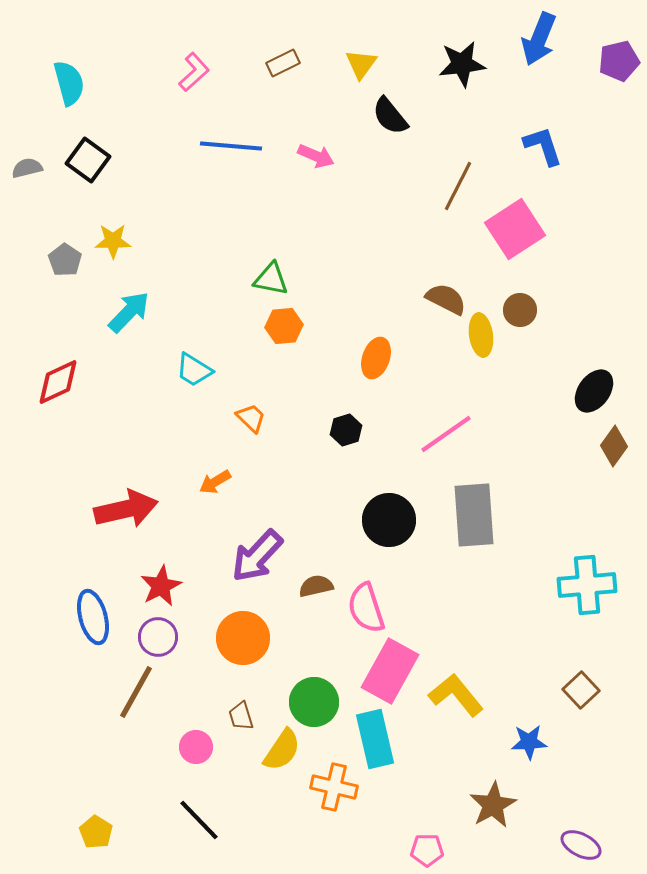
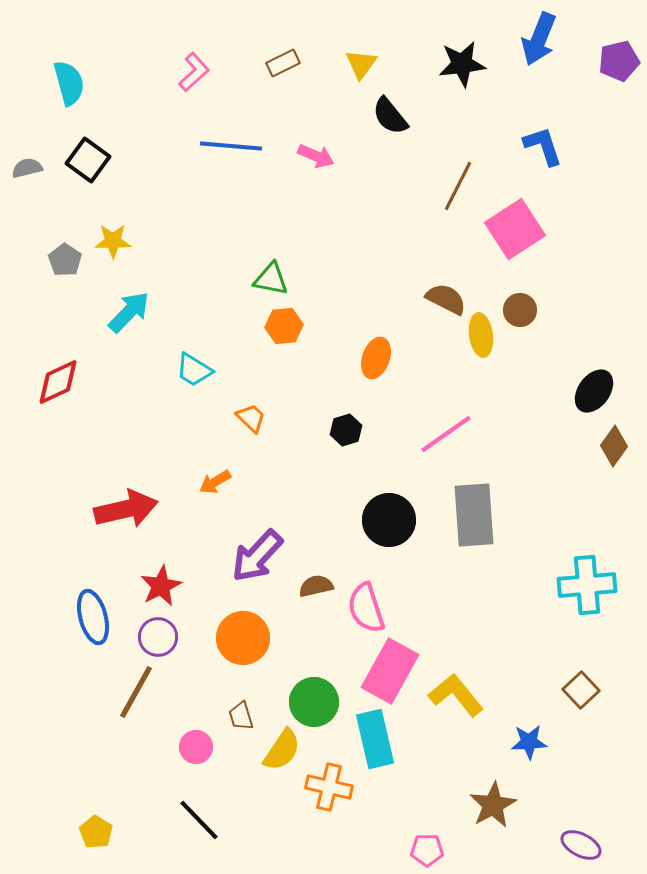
orange cross at (334, 787): moved 5 px left
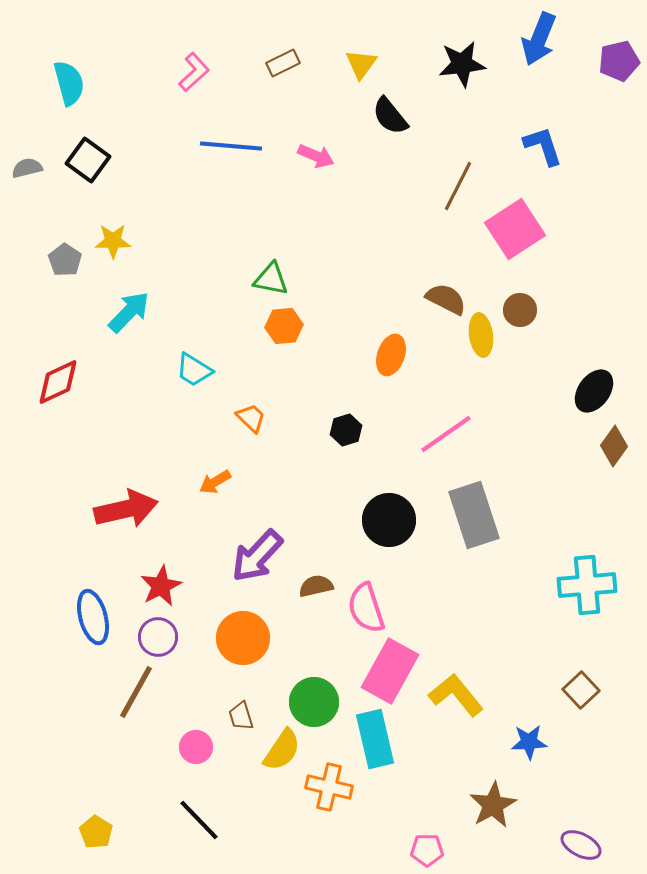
orange ellipse at (376, 358): moved 15 px right, 3 px up
gray rectangle at (474, 515): rotated 14 degrees counterclockwise
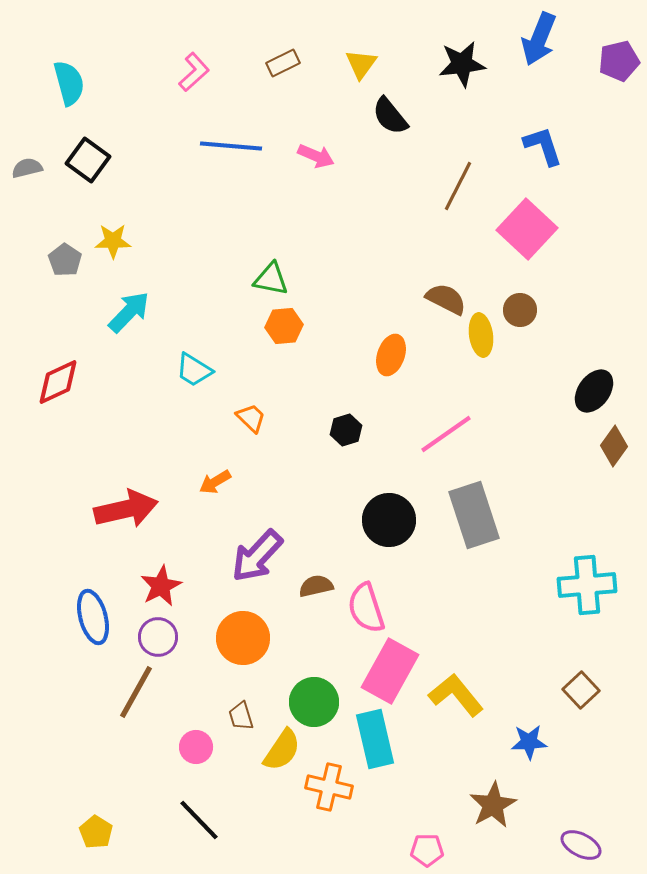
pink square at (515, 229): moved 12 px right; rotated 14 degrees counterclockwise
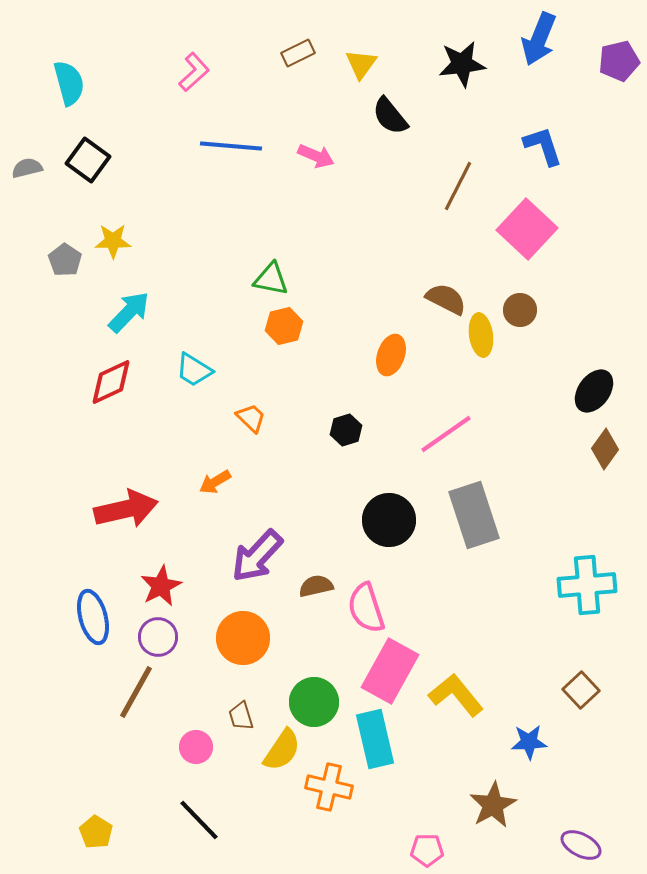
brown rectangle at (283, 63): moved 15 px right, 10 px up
orange hexagon at (284, 326): rotated 9 degrees counterclockwise
red diamond at (58, 382): moved 53 px right
brown diamond at (614, 446): moved 9 px left, 3 px down
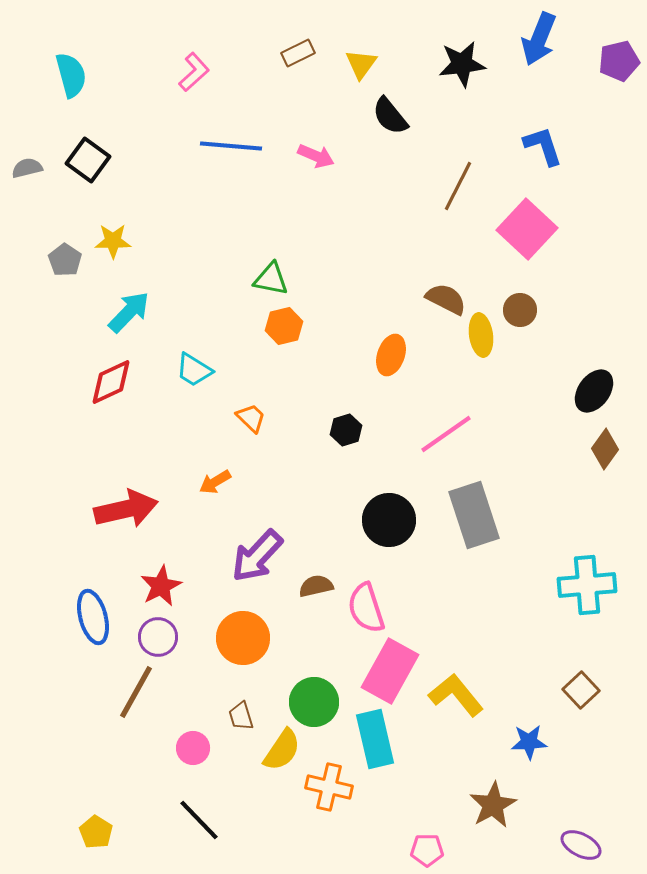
cyan semicircle at (69, 83): moved 2 px right, 8 px up
pink circle at (196, 747): moved 3 px left, 1 px down
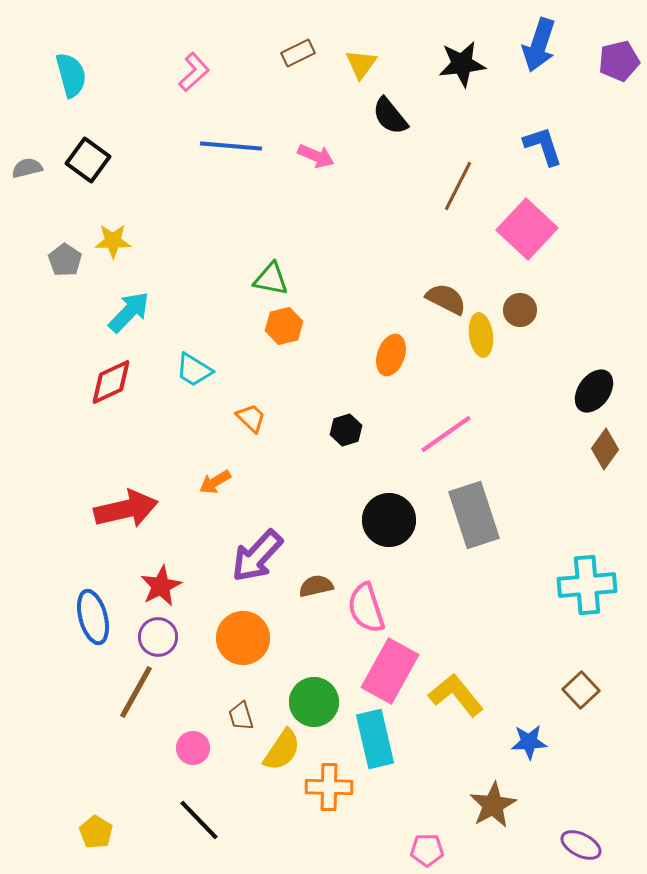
blue arrow at (539, 39): moved 6 px down; rotated 4 degrees counterclockwise
orange cross at (329, 787): rotated 12 degrees counterclockwise
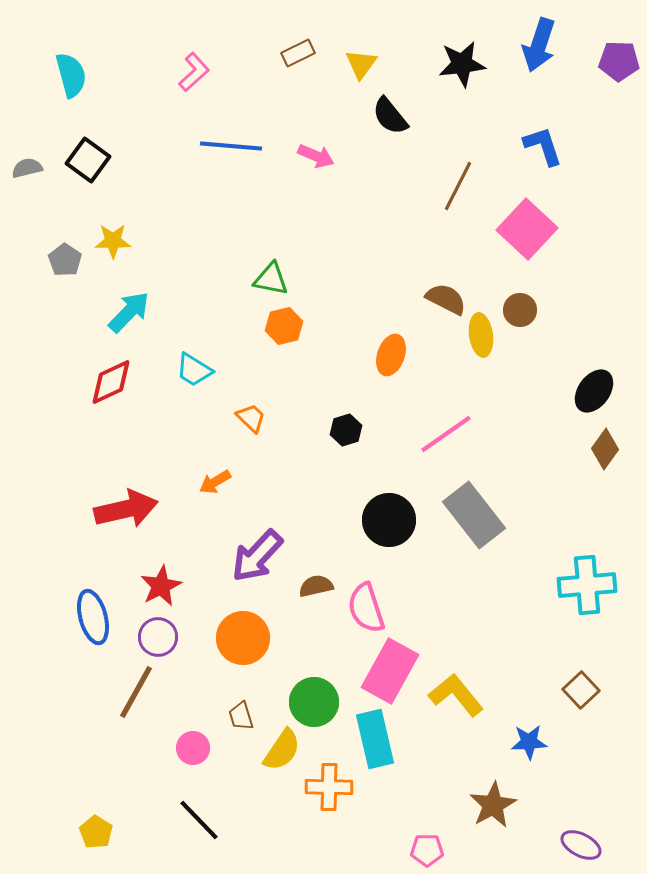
purple pentagon at (619, 61): rotated 15 degrees clockwise
gray rectangle at (474, 515): rotated 20 degrees counterclockwise
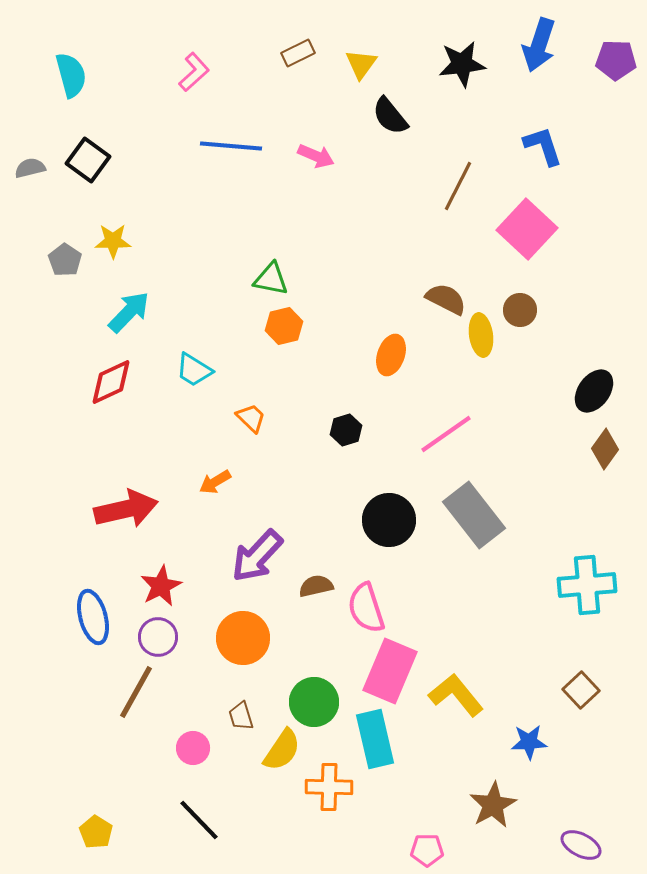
purple pentagon at (619, 61): moved 3 px left, 1 px up
gray semicircle at (27, 168): moved 3 px right
pink rectangle at (390, 671): rotated 6 degrees counterclockwise
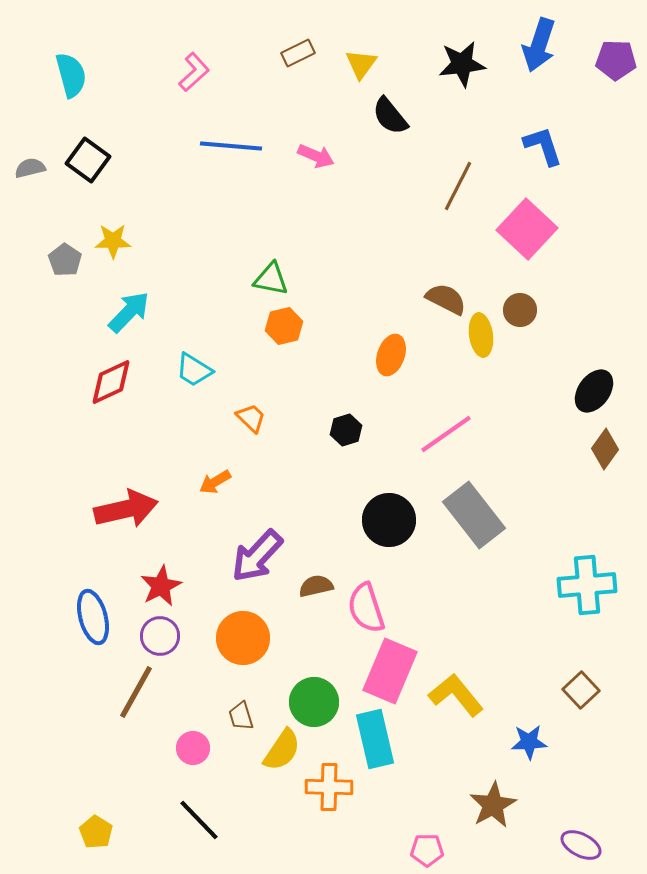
purple circle at (158, 637): moved 2 px right, 1 px up
